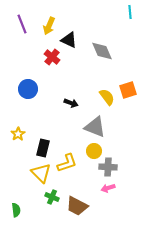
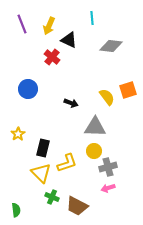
cyan line: moved 38 px left, 6 px down
gray diamond: moved 9 px right, 5 px up; rotated 60 degrees counterclockwise
gray triangle: rotated 20 degrees counterclockwise
gray cross: rotated 18 degrees counterclockwise
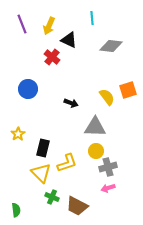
yellow circle: moved 2 px right
